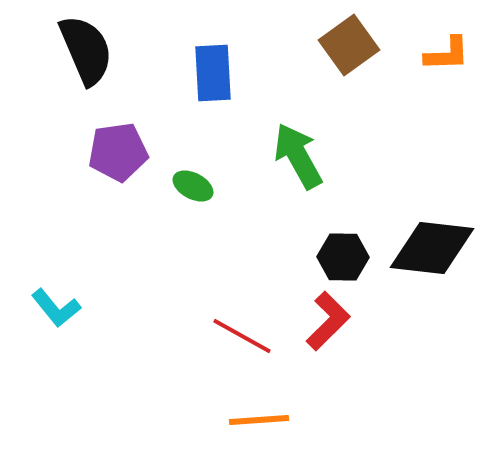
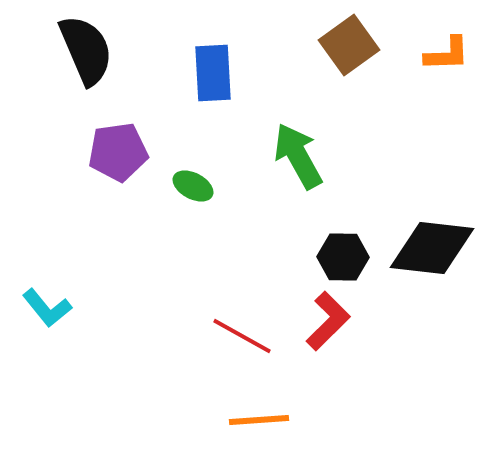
cyan L-shape: moved 9 px left
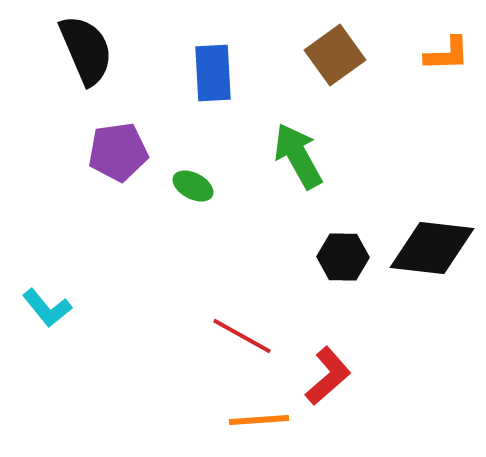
brown square: moved 14 px left, 10 px down
red L-shape: moved 55 px down; rotated 4 degrees clockwise
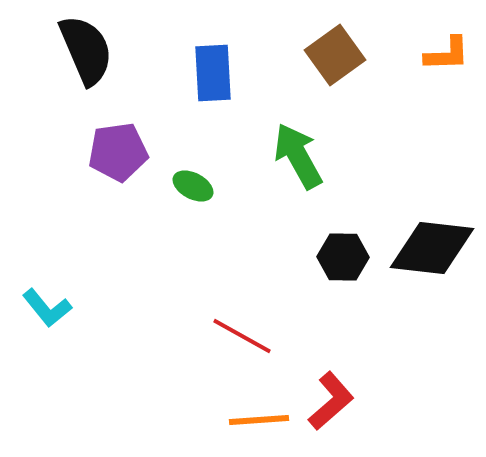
red L-shape: moved 3 px right, 25 px down
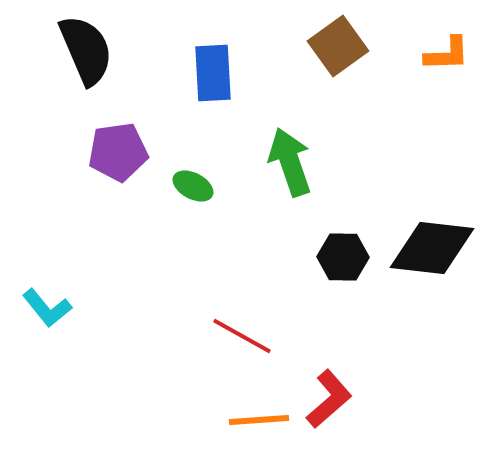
brown square: moved 3 px right, 9 px up
green arrow: moved 8 px left, 6 px down; rotated 10 degrees clockwise
red L-shape: moved 2 px left, 2 px up
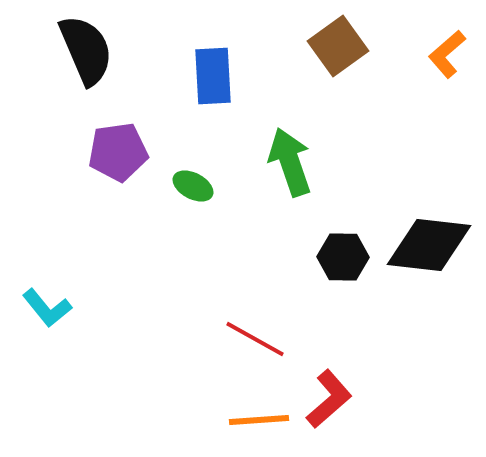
orange L-shape: rotated 141 degrees clockwise
blue rectangle: moved 3 px down
black diamond: moved 3 px left, 3 px up
red line: moved 13 px right, 3 px down
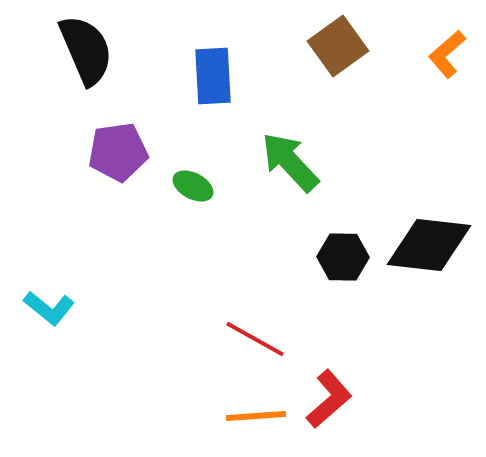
green arrow: rotated 24 degrees counterclockwise
cyan L-shape: moved 2 px right; rotated 12 degrees counterclockwise
orange line: moved 3 px left, 4 px up
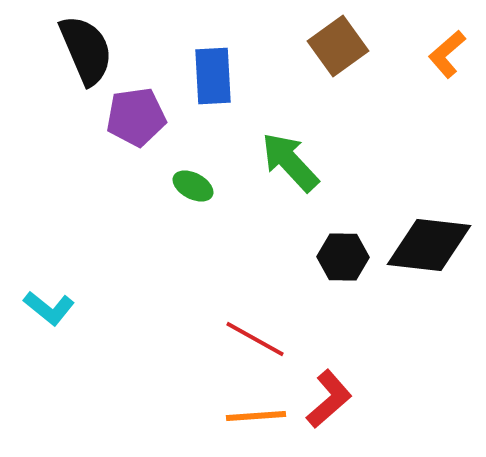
purple pentagon: moved 18 px right, 35 px up
